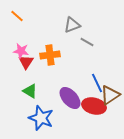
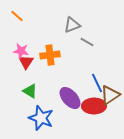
red ellipse: rotated 15 degrees counterclockwise
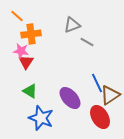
orange cross: moved 19 px left, 21 px up
red ellipse: moved 6 px right, 11 px down; rotated 60 degrees clockwise
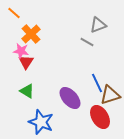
orange line: moved 3 px left, 3 px up
gray triangle: moved 26 px right
orange cross: rotated 36 degrees counterclockwise
green triangle: moved 3 px left
brown triangle: rotated 15 degrees clockwise
blue star: moved 4 px down
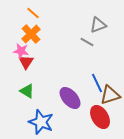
orange line: moved 19 px right
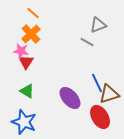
brown triangle: moved 1 px left, 1 px up
blue star: moved 17 px left
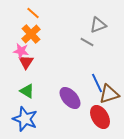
blue star: moved 1 px right, 3 px up
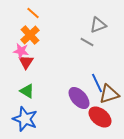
orange cross: moved 1 px left, 1 px down
purple ellipse: moved 9 px right
red ellipse: rotated 20 degrees counterclockwise
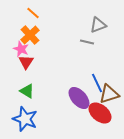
gray line: rotated 16 degrees counterclockwise
pink star: moved 2 px up; rotated 14 degrees clockwise
red ellipse: moved 4 px up
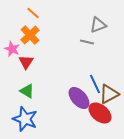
pink star: moved 9 px left
blue line: moved 2 px left, 1 px down
brown triangle: rotated 10 degrees counterclockwise
